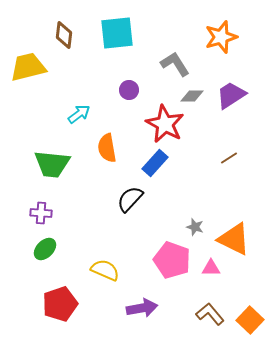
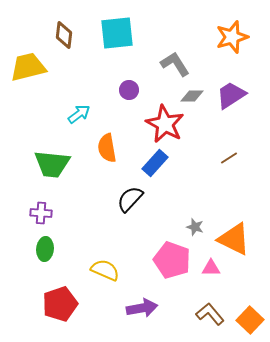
orange star: moved 11 px right
green ellipse: rotated 40 degrees counterclockwise
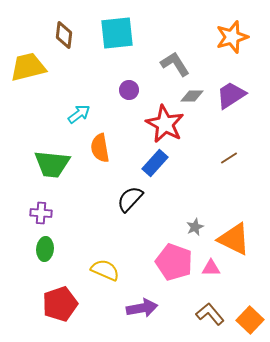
orange semicircle: moved 7 px left
gray star: rotated 30 degrees clockwise
pink pentagon: moved 2 px right, 2 px down
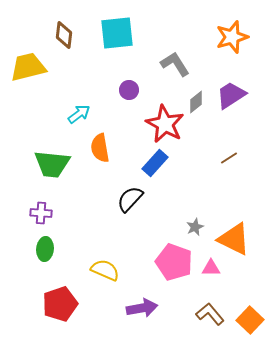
gray diamond: moved 4 px right, 6 px down; rotated 40 degrees counterclockwise
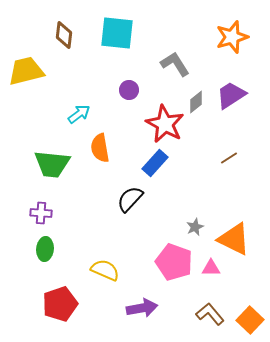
cyan square: rotated 12 degrees clockwise
yellow trapezoid: moved 2 px left, 4 px down
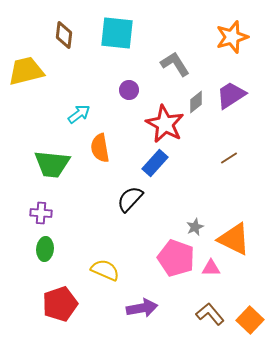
pink pentagon: moved 2 px right, 4 px up
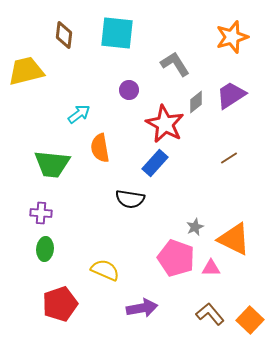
black semicircle: rotated 124 degrees counterclockwise
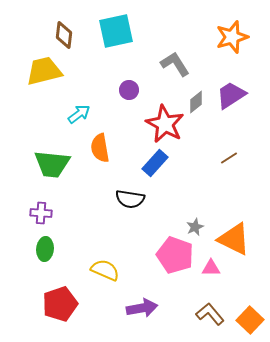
cyan square: moved 1 px left, 2 px up; rotated 18 degrees counterclockwise
yellow trapezoid: moved 18 px right
pink pentagon: moved 1 px left, 3 px up
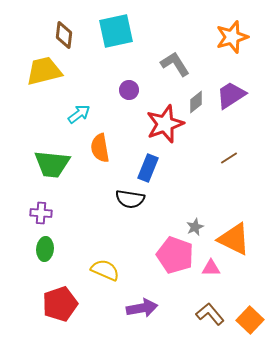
red star: rotated 24 degrees clockwise
blue rectangle: moved 7 px left, 5 px down; rotated 20 degrees counterclockwise
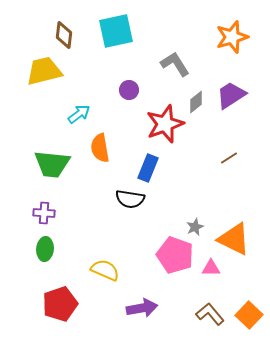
purple cross: moved 3 px right
orange square: moved 1 px left, 5 px up
